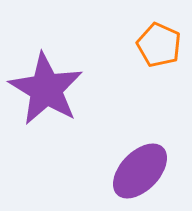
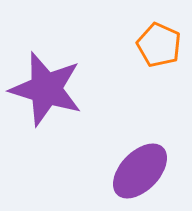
purple star: rotated 14 degrees counterclockwise
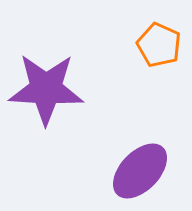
purple star: rotated 14 degrees counterclockwise
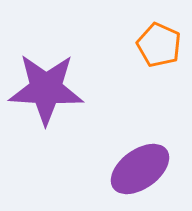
purple ellipse: moved 2 px up; rotated 10 degrees clockwise
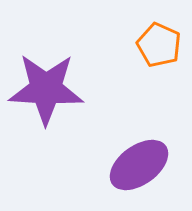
purple ellipse: moved 1 px left, 4 px up
